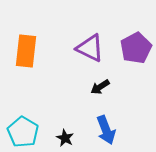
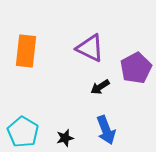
purple pentagon: moved 20 px down
black star: rotated 30 degrees clockwise
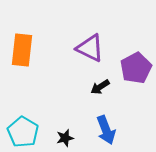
orange rectangle: moved 4 px left, 1 px up
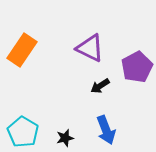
orange rectangle: rotated 28 degrees clockwise
purple pentagon: moved 1 px right, 1 px up
black arrow: moved 1 px up
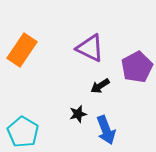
black star: moved 13 px right, 24 px up
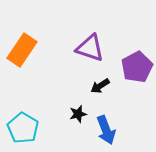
purple triangle: rotated 8 degrees counterclockwise
cyan pentagon: moved 4 px up
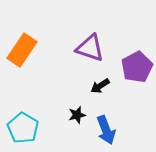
black star: moved 1 px left, 1 px down
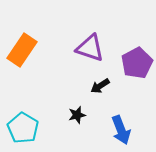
purple pentagon: moved 4 px up
blue arrow: moved 15 px right
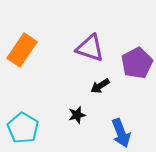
blue arrow: moved 3 px down
